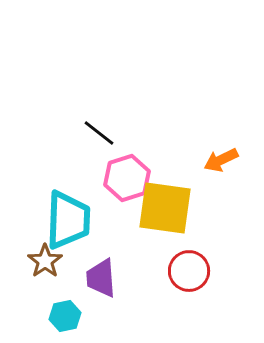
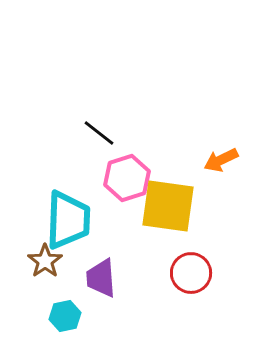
yellow square: moved 3 px right, 2 px up
red circle: moved 2 px right, 2 px down
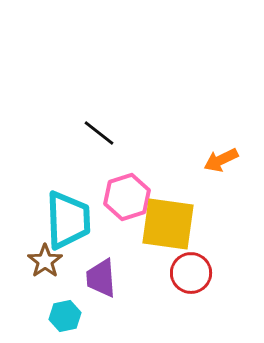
pink hexagon: moved 19 px down
yellow square: moved 18 px down
cyan trapezoid: rotated 4 degrees counterclockwise
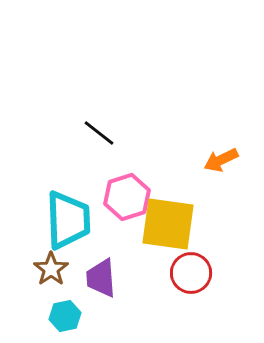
brown star: moved 6 px right, 8 px down
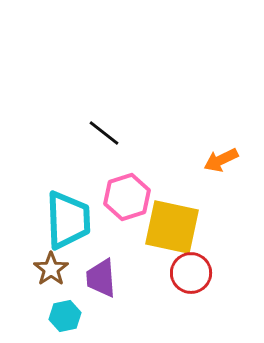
black line: moved 5 px right
yellow square: moved 4 px right, 3 px down; rotated 4 degrees clockwise
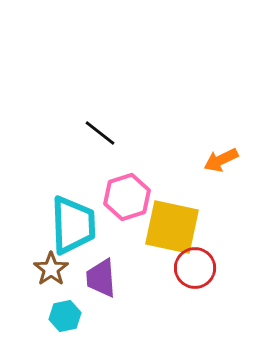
black line: moved 4 px left
cyan trapezoid: moved 5 px right, 5 px down
red circle: moved 4 px right, 5 px up
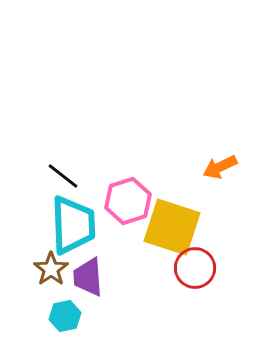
black line: moved 37 px left, 43 px down
orange arrow: moved 1 px left, 7 px down
pink hexagon: moved 1 px right, 4 px down
yellow square: rotated 6 degrees clockwise
purple trapezoid: moved 13 px left, 1 px up
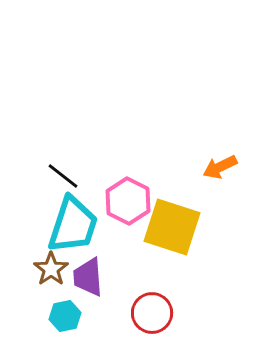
pink hexagon: rotated 15 degrees counterclockwise
cyan trapezoid: rotated 20 degrees clockwise
red circle: moved 43 px left, 45 px down
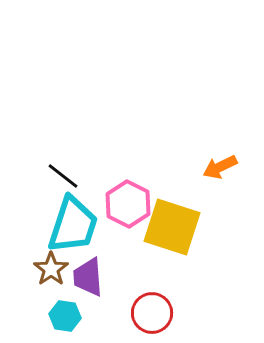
pink hexagon: moved 3 px down
cyan hexagon: rotated 20 degrees clockwise
